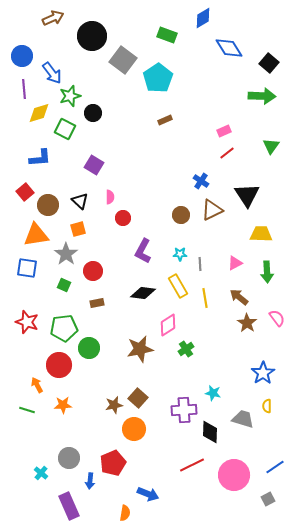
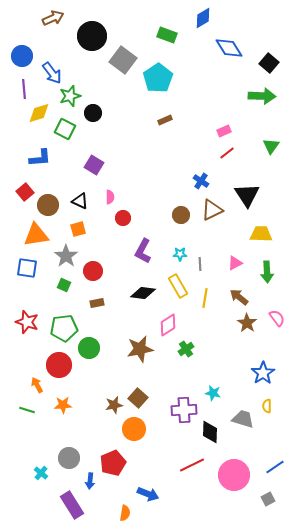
black triangle at (80, 201): rotated 18 degrees counterclockwise
gray star at (66, 254): moved 2 px down
yellow line at (205, 298): rotated 18 degrees clockwise
purple rectangle at (69, 506): moved 3 px right, 1 px up; rotated 8 degrees counterclockwise
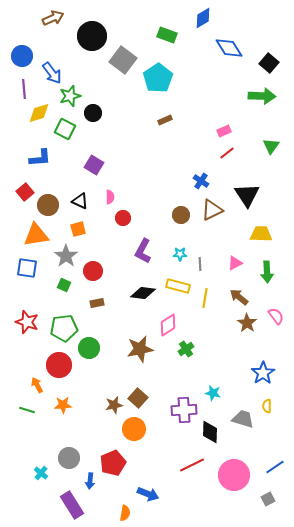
yellow rectangle at (178, 286): rotated 45 degrees counterclockwise
pink semicircle at (277, 318): moved 1 px left, 2 px up
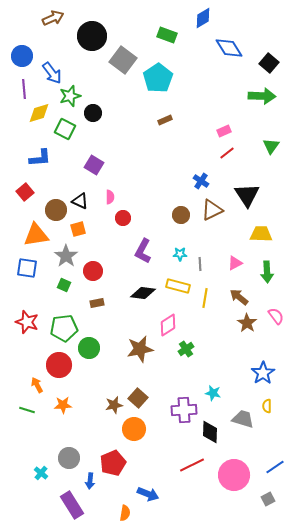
brown circle at (48, 205): moved 8 px right, 5 px down
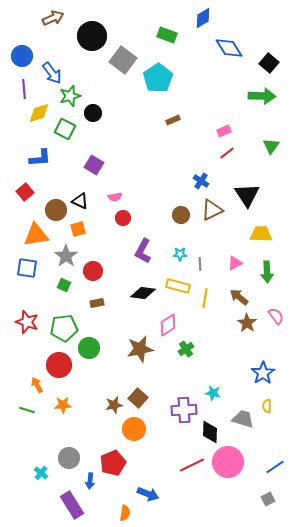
brown rectangle at (165, 120): moved 8 px right
pink semicircle at (110, 197): moved 5 px right; rotated 80 degrees clockwise
pink circle at (234, 475): moved 6 px left, 13 px up
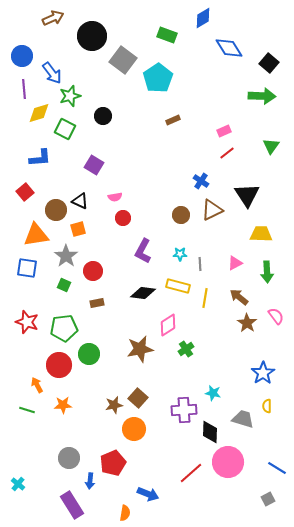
black circle at (93, 113): moved 10 px right, 3 px down
green circle at (89, 348): moved 6 px down
red line at (192, 465): moved 1 px left, 8 px down; rotated 15 degrees counterclockwise
blue line at (275, 467): moved 2 px right, 1 px down; rotated 66 degrees clockwise
cyan cross at (41, 473): moved 23 px left, 11 px down
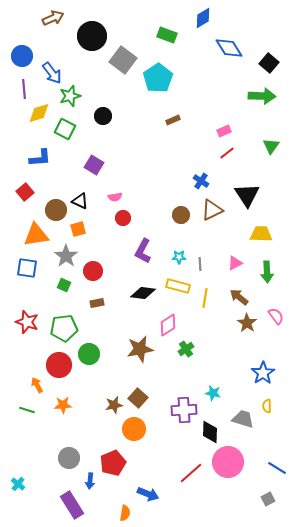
cyan star at (180, 254): moved 1 px left, 3 px down
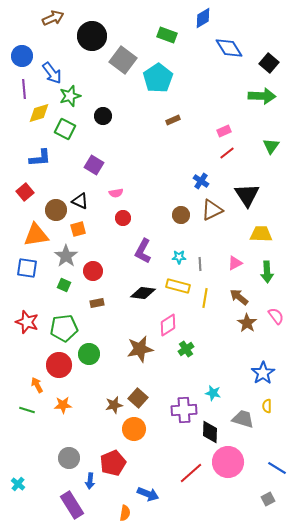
pink semicircle at (115, 197): moved 1 px right, 4 px up
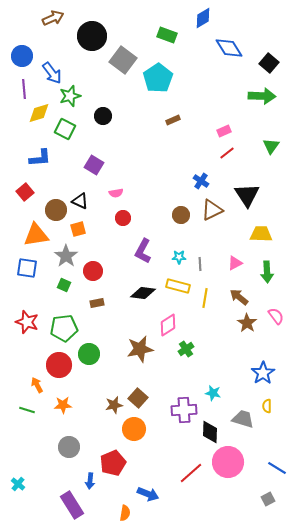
gray circle at (69, 458): moved 11 px up
